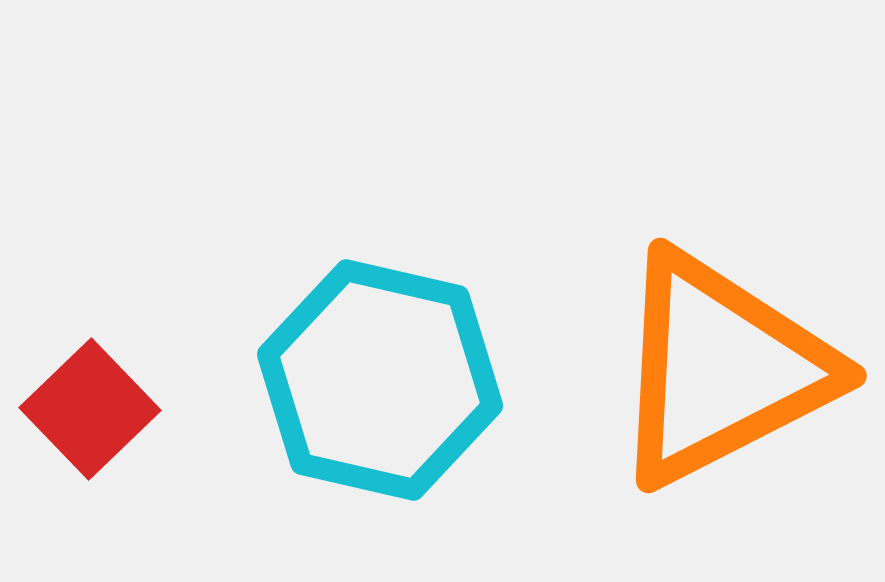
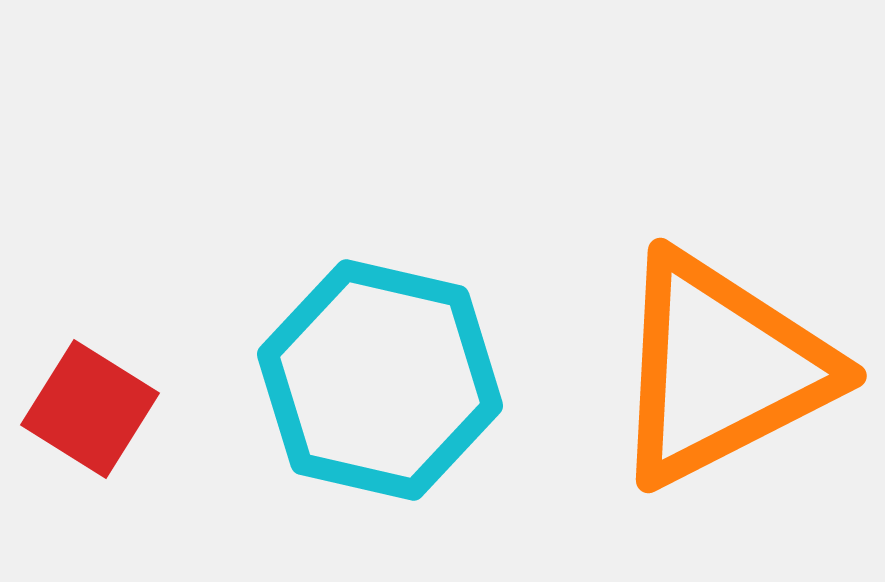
red square: rotated 14 degrees counterclockwise
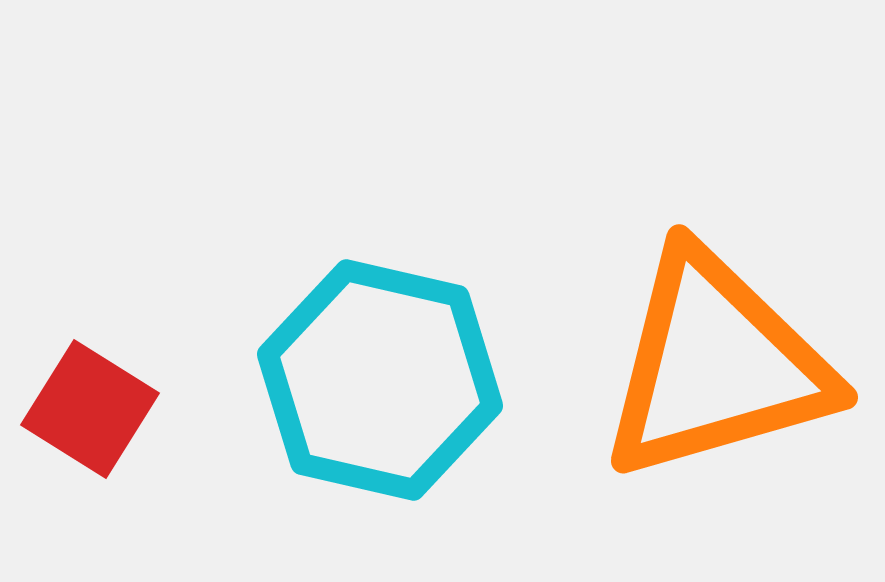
orange triangle: moved 5 px left, 4 px up; rotated 11 degrees clockwise
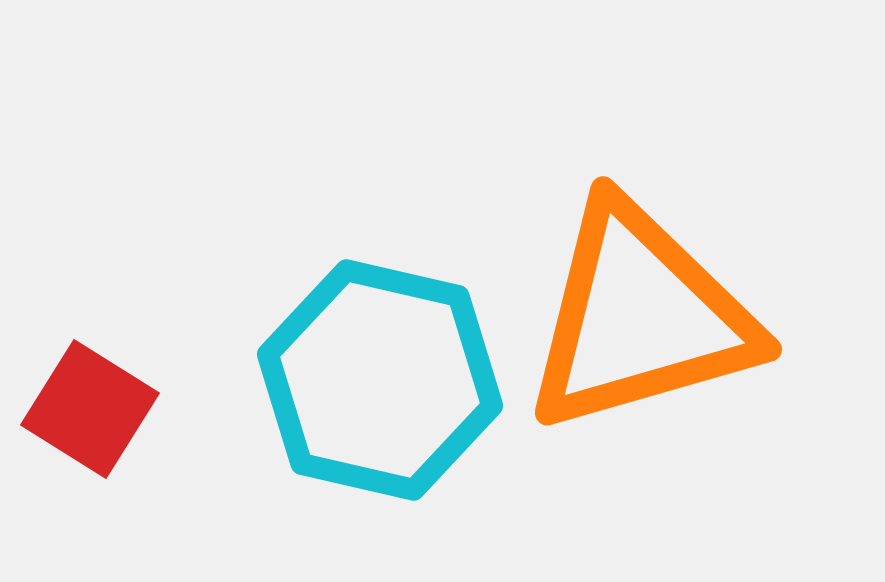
orange triangle: moved 76 px left, 48 px up
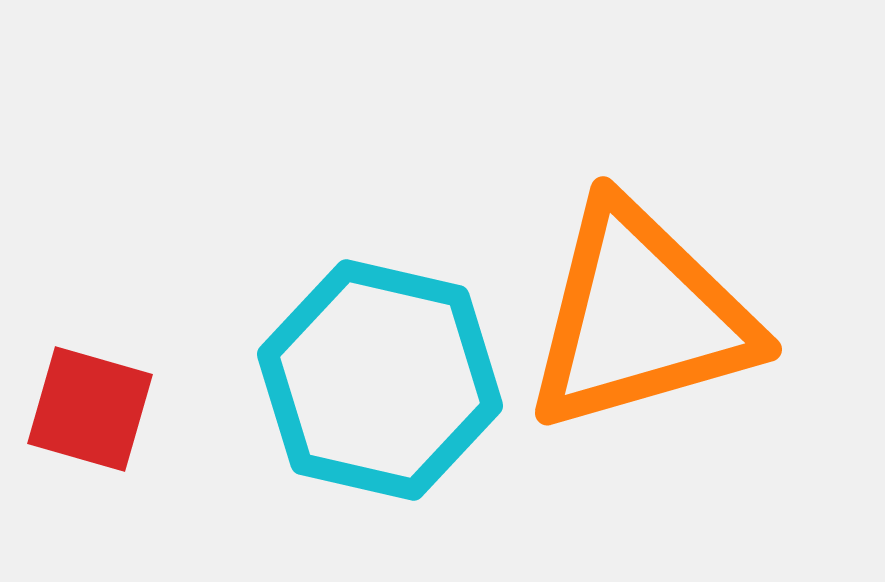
red square: rotated 16 degrees counterclockwise
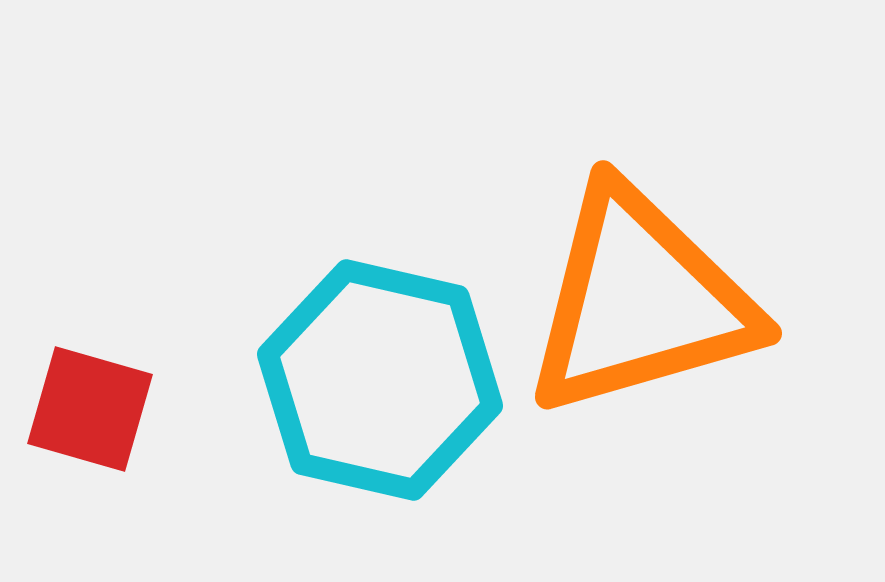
orange triangle: moved 16 px up
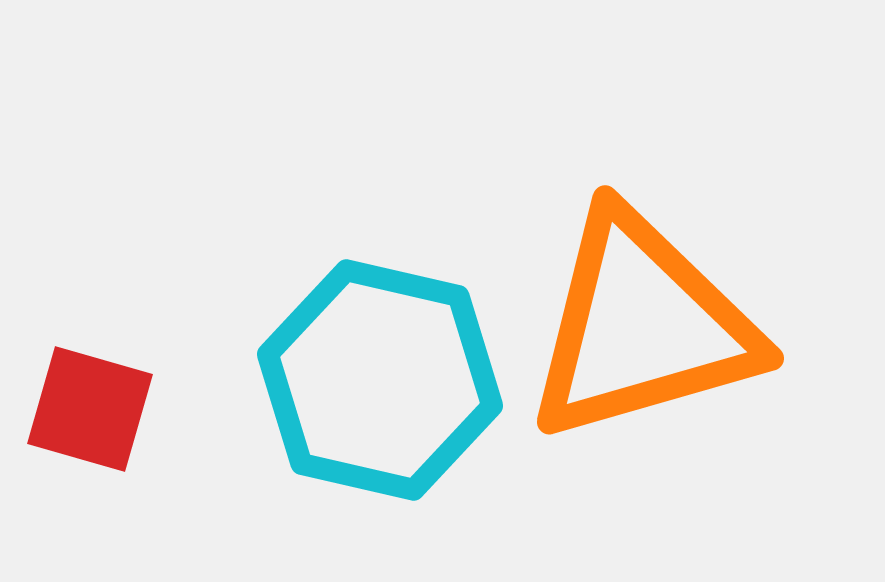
orange triangle: moved 2 px right, 25 px down
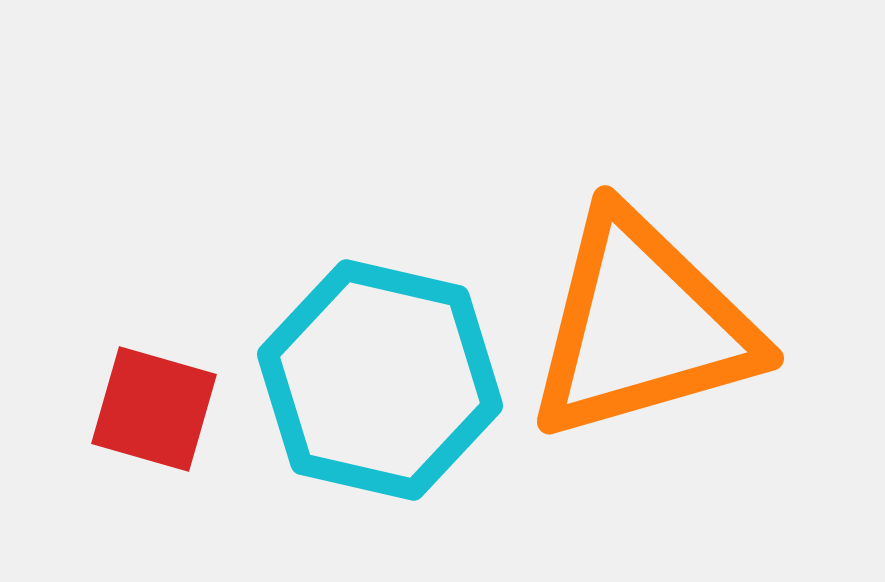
red square: moved 64 px right
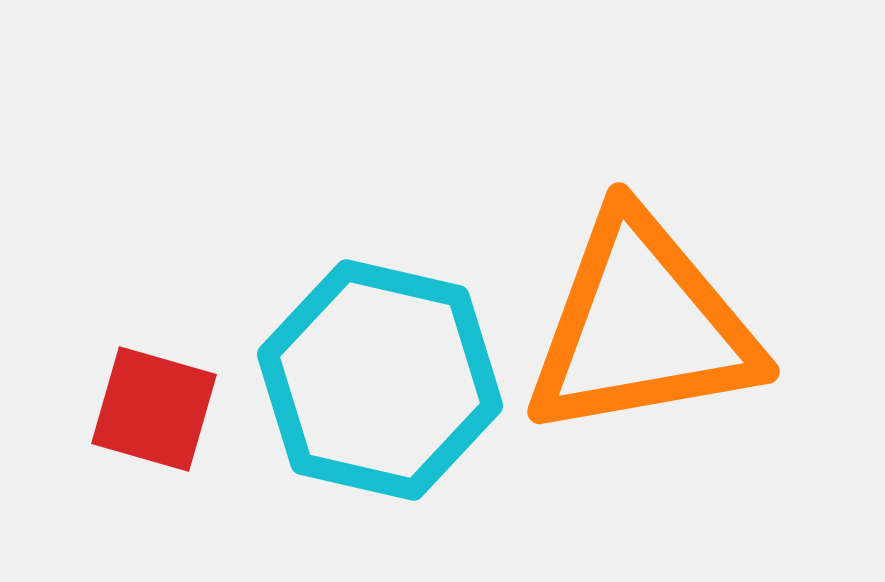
orange triangle: rotated 6 degrees clockwise
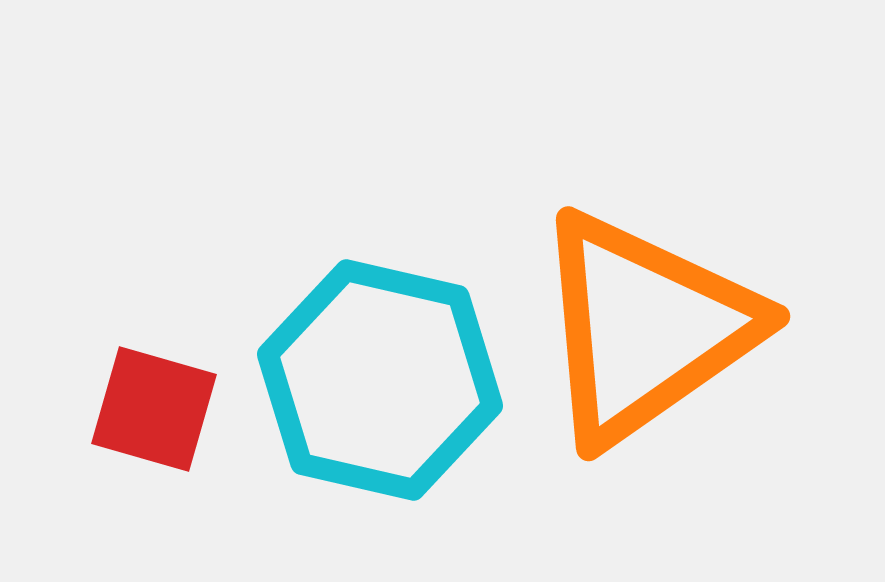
orange triangle: moved 3 px right, 2 px down; rotated 25 degrees counterclockwise
